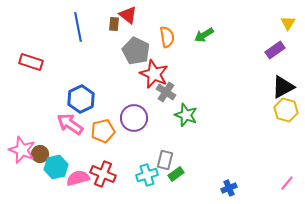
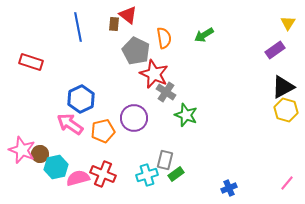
orange semicircle: moved 3 px left, 1 px down
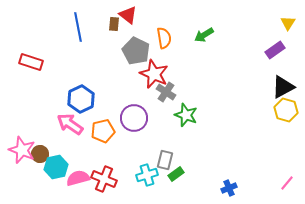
red cross: moved 1 px right, 5 px down
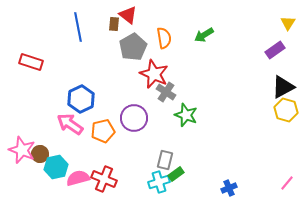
gray pentagon: moved 3 px left, 4 px up; rotated 16 degrees clockwise
cyan cross: moved 12 px right, 7 px down
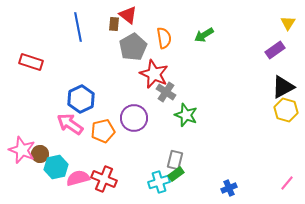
gray rectangle: moved 10 px right
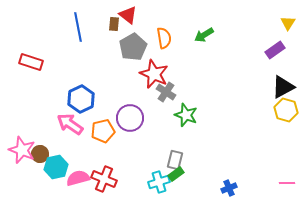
purple circle: moved 4 px left
pink line: rotated 49 degrees clockwise
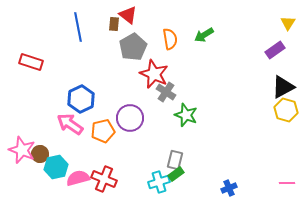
orange semicircle: moved 6 px right, 1 px down
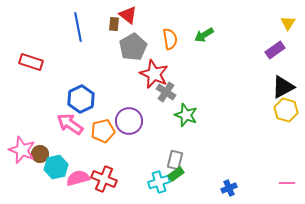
purple circle: moved 1 px left, 3 px down
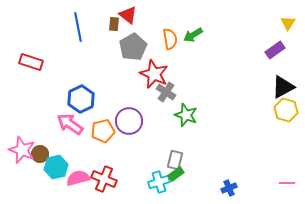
green arrow: moved 11 px left
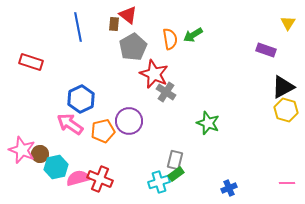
purple rectangle: moved 9 px left; rotated 54 degrees clockwise
green star: moved 22 px right, 8 px down
red cross: moved 4 px left
